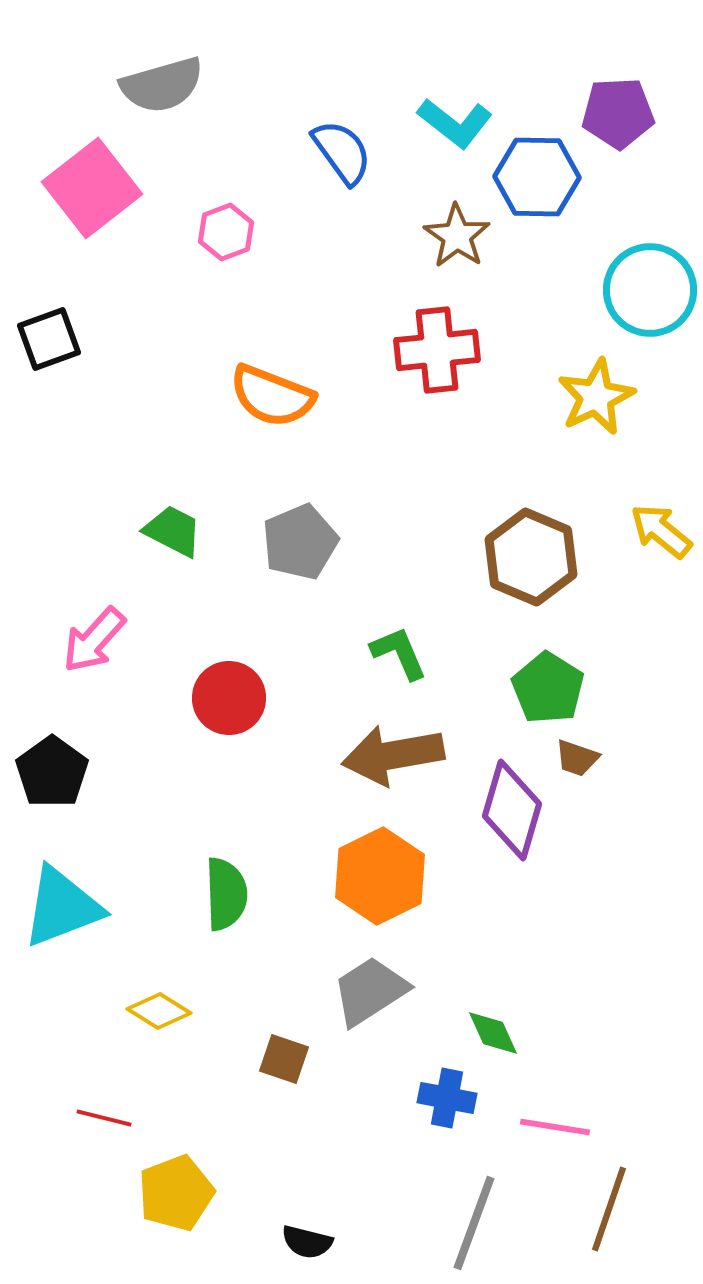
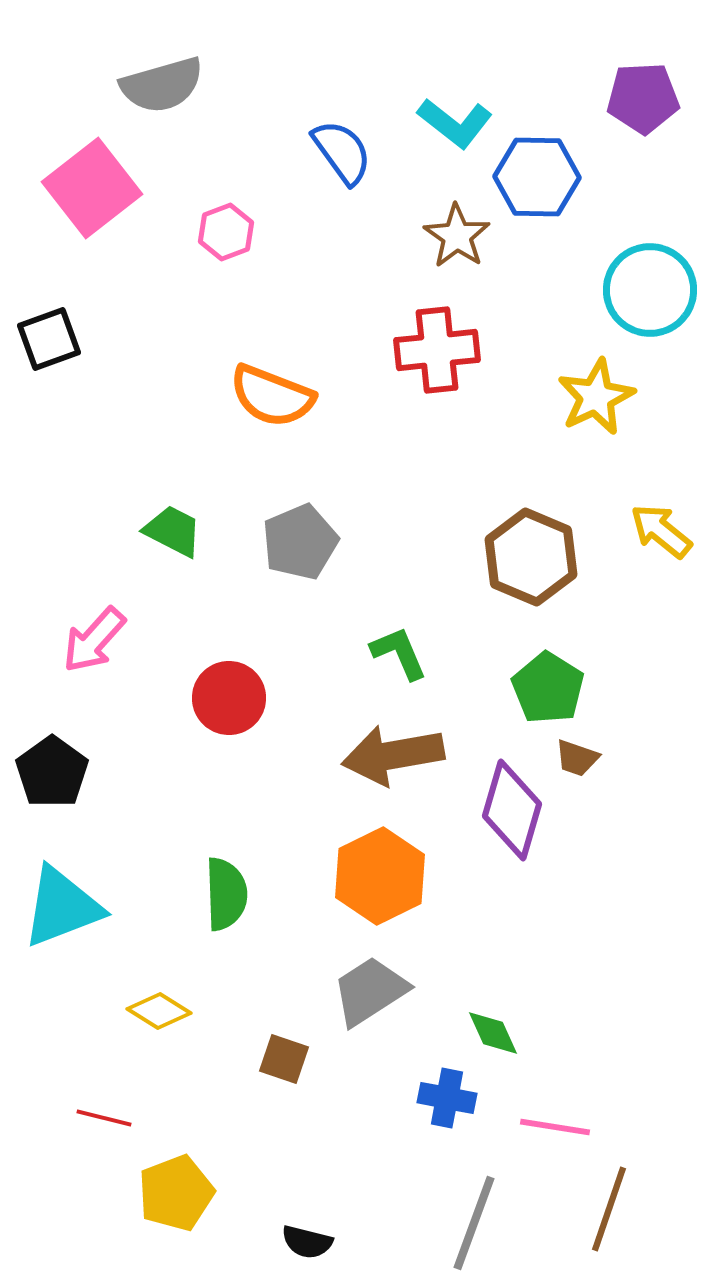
purple pentagon: moved 25 px right, 15 px up
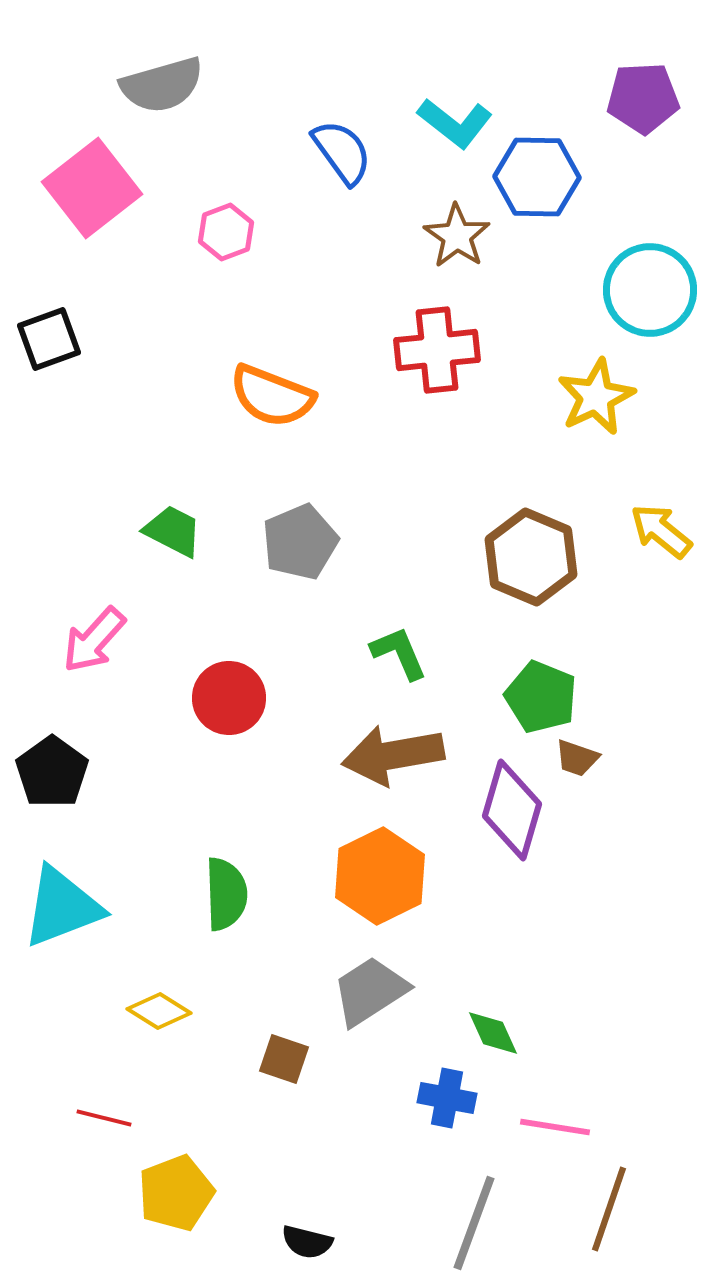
green pentagon: moved 7 px left, 9 px down; rotated 10 degrees counterclockwise
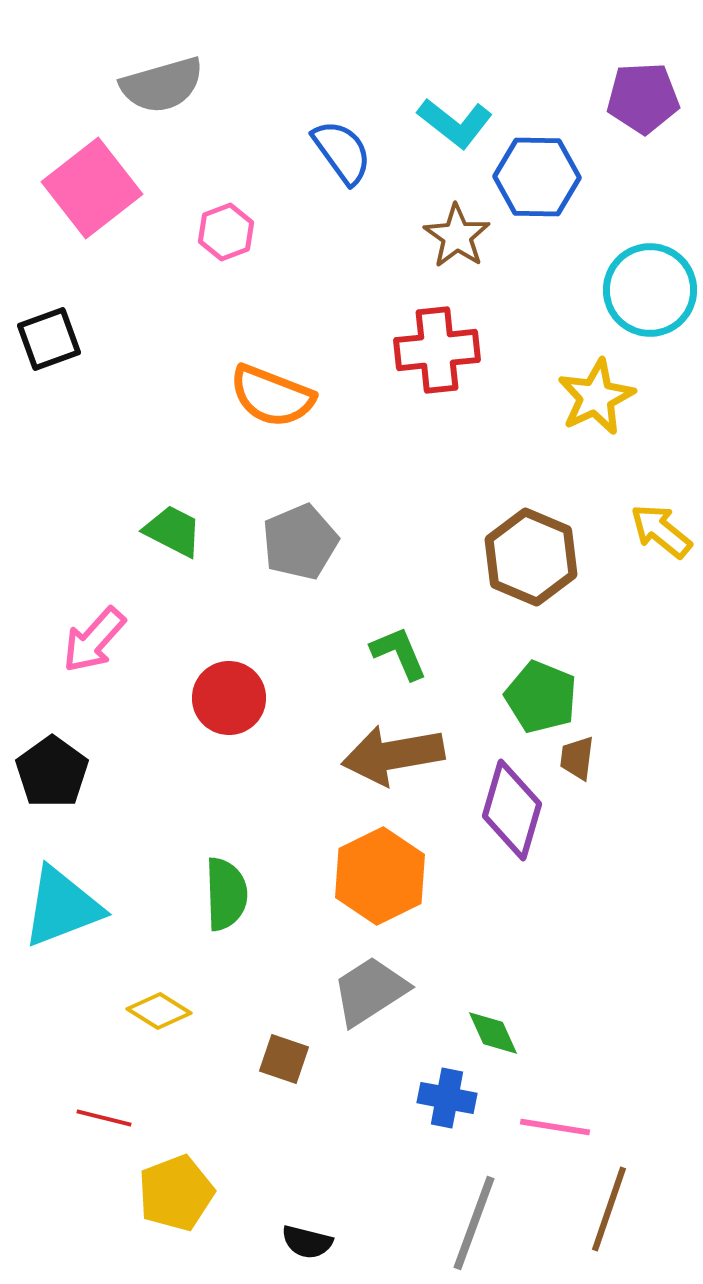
brown trapezoid: rotated 78 degrees clockwise
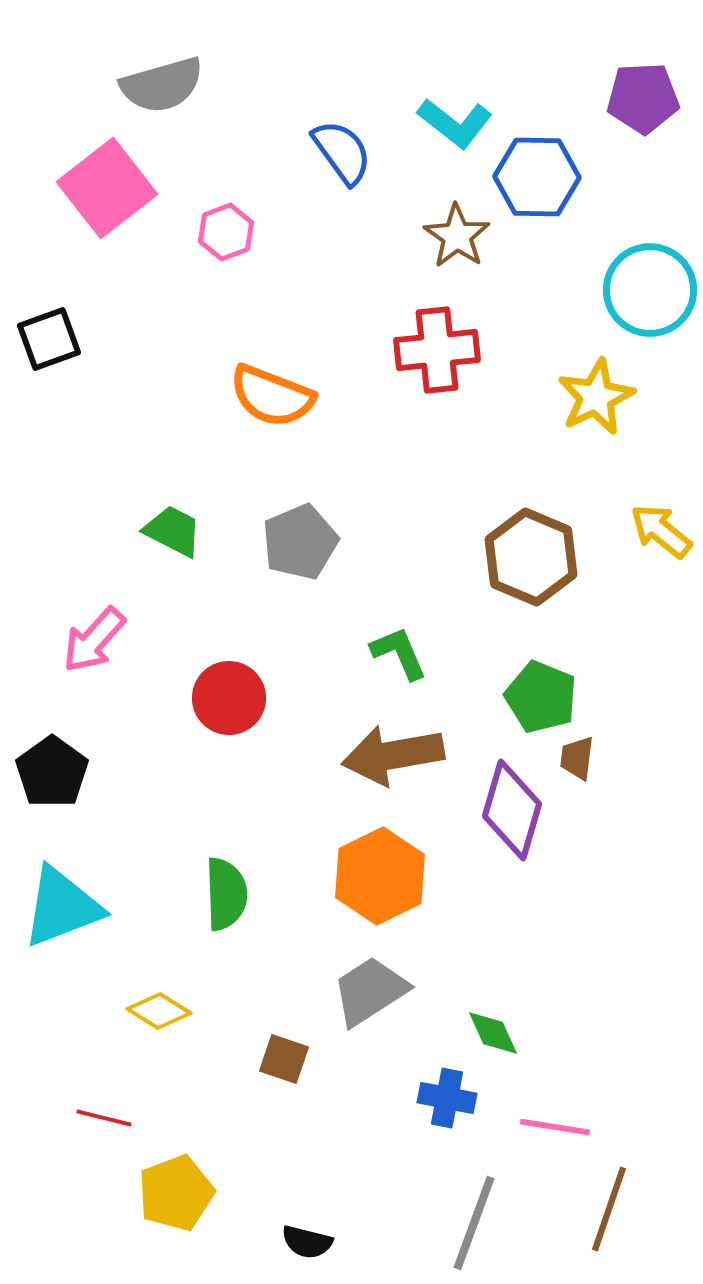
pink square: moved 15 px right
